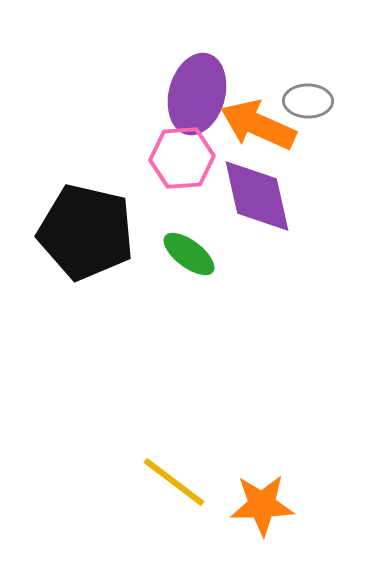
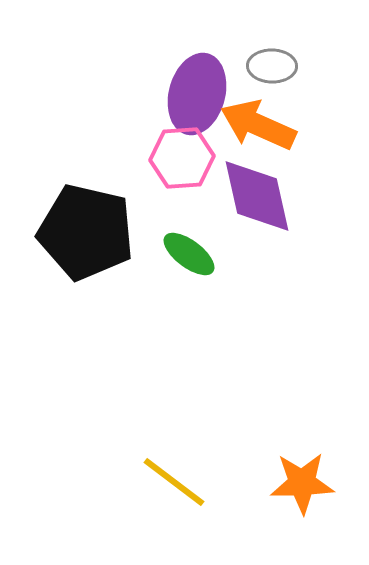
gray ellipse: moved 36 px left, 35 px up
orange star: moved 40 px right, 22 px up
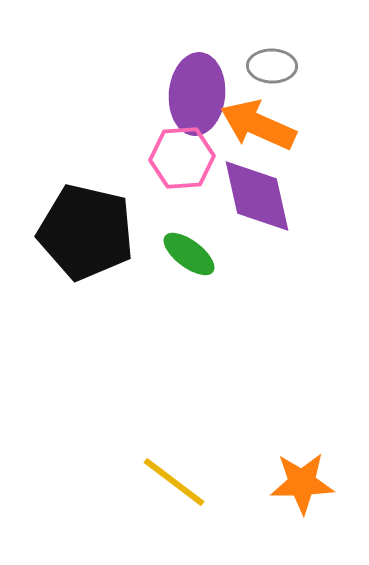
purple ellipse: rotated 10 degrees counterclockwise
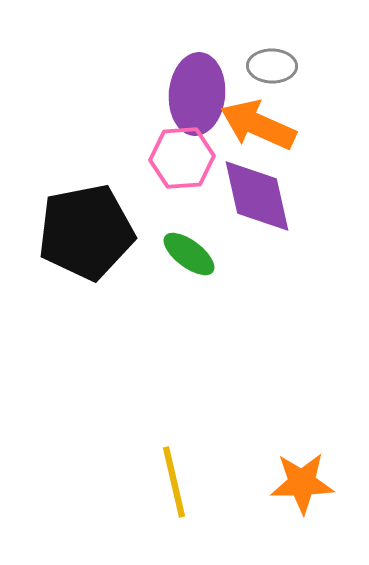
black pentagon: rotated 24 degrees counterclockwise
yellow line: rotated 40 degrees clockwise
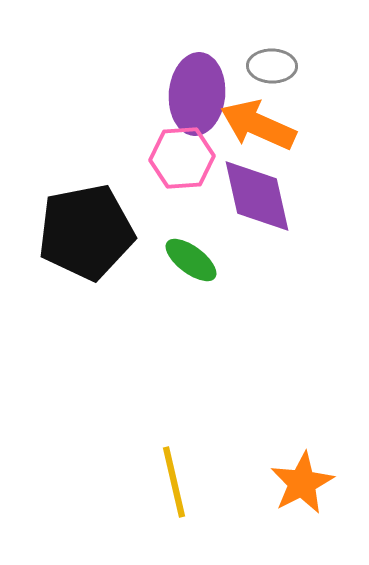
green ellipse: moved 2 px right, 6 px down
orange star: rotated 26 degrees counterclockwise
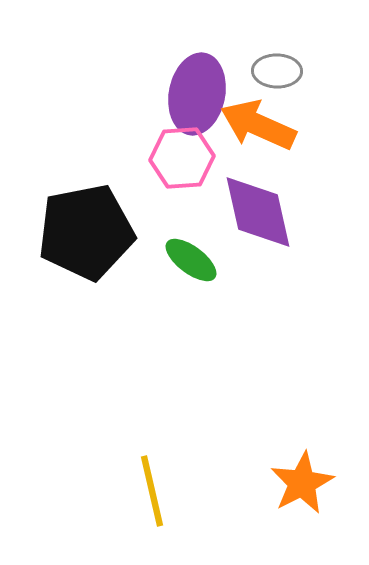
gray ellipse: moved 5 px right, 5 px down
purple ellipse: rotated 6 degrees clockwise
purple diamond: moved 1 px right, 16 px down
yellow line: moved 22 px left, 9 px down
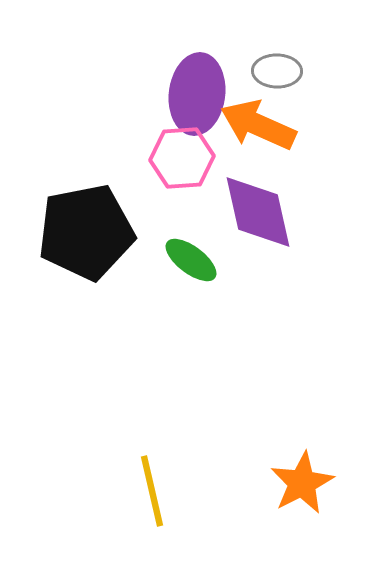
purple ellipse: rotated 4 degrees counterclockwise
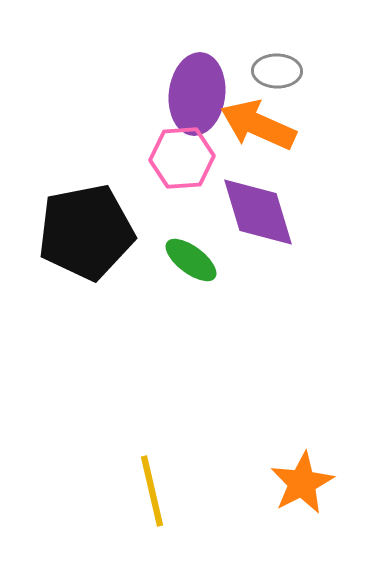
purple diamond: rotated 4 degrees counterclockwise
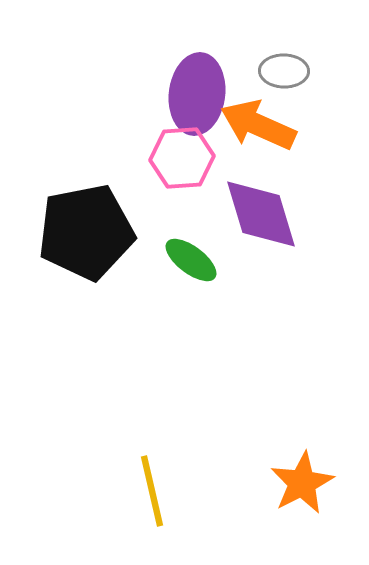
gray ellipse: moved 7 px right
purple diamond: moved 3 px right, 2 px down
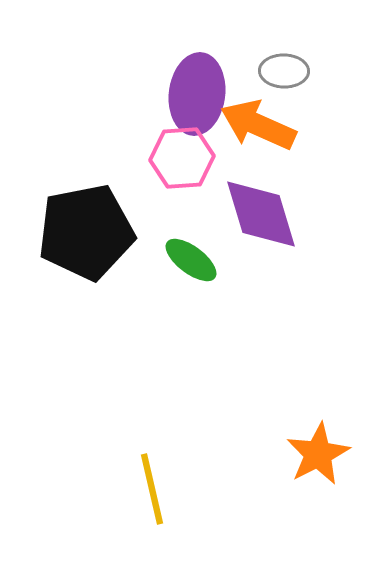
orange star: moved 16 px right, 29 px up
yellow line: moved 2 px up
